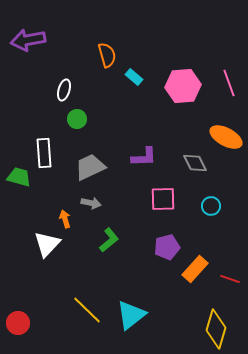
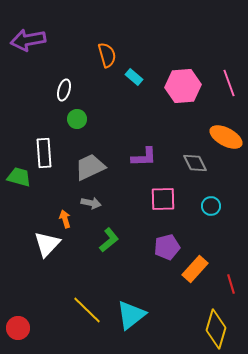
red line: moved 1 px right, 5 px down; rotated 54 degrees clockwise
red circle: moved 5 px down
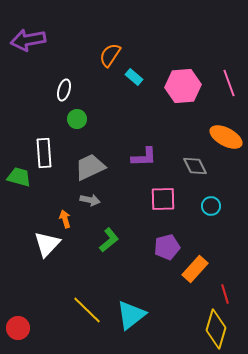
orange semicircle: moved 3 px right; rotated 130 degrees counterclockwise
gray diamond: moved 3 px down
gray arrow: moved 1 px left, 3 px up
red line: moved 6 px left, 10 px down
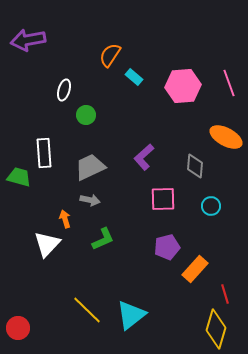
green circle: moved 9 px right, 4 px up
purple L-shape: rotated 140 degrees clockwise
gray diamond: rotated 30 degrees clockwise
green L-shape: moved 6 px left, 1 px up; rotated 15 degrees clockwise
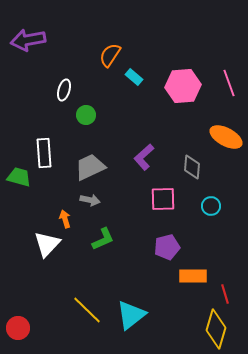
gray diamond: moved 3 px left, 1 px down
orange rectangle: moved 2 px left, 7 px down; rotated 48 degrees clockwise
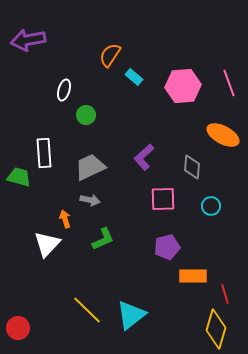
orange ellipse: moved 3 px left, 2 px up
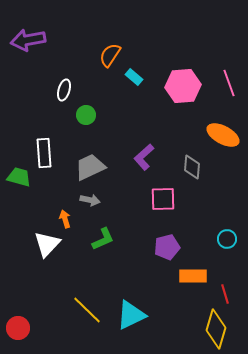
cyan circle: moved 16 px right, 33 px down
cyan triangle: rotated 12 degrees clockwise
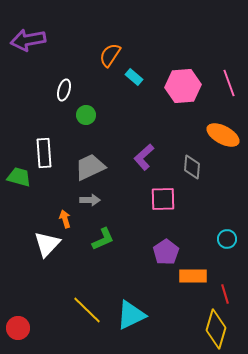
gray arrow: rotated 12 degrees counterclockwise
purple pentagon: moved 1 px left, 5 px down; rotated 20 degrees counterclockwise
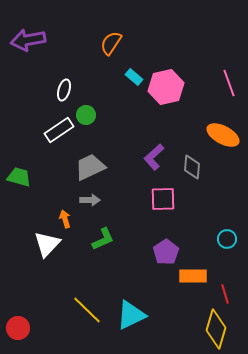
orange semicircle: moved 1 px right, 12 px up
pink hexagon: moved 17 px left, 1 px down; rotated 8 degrees counterclockwise
white rectangle: moved 15 px right, 23 px up; rotated 60 degrees clockwise
purple L-shape: moved 10 px right
